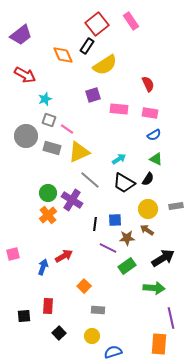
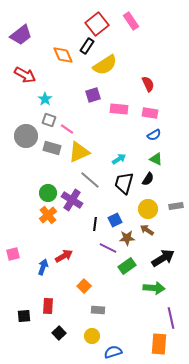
cyan star at (45, 99): rotated 16 degrees counterclockwise
black trapezoid at (124, 183): rotated 75 degrees clockwise
blue square at (115, 220): rotated 24 degrees counterclockwise
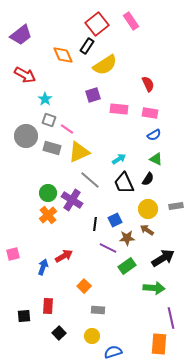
black trapezoid at (124, 183): rotated 40 degrees counterclockwise
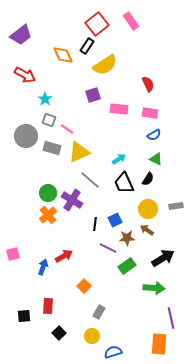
gray rectangle at (98, 310): moved 1 px right, 2 px down; rotated 64 degrees counterclockwise
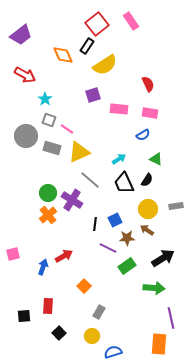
blue semicircle at (154, 135): moved 11 px left
black semicircle at (148, 179): moved 1 px left, 1 px down
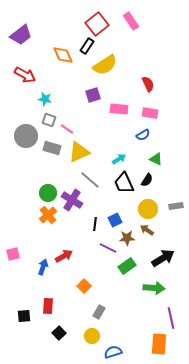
cyan star at (45, 99): rotated 24 degrees counterclockwise
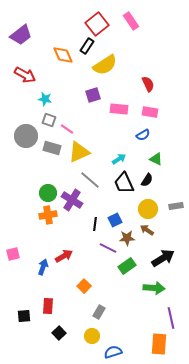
pink rectangle at (150, 113): moved 1 px up
orange cross at (48, 215): rotated 30 degrees clockwise
